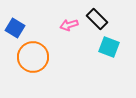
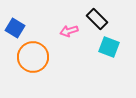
pink arrow: moved 6 px down
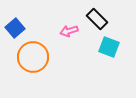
blue square: rotated 18 degrees clockwise
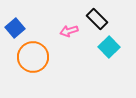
cyan square: rotated 25 degrees clockwise
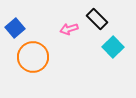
pink arrow: moved 2 px up
cyan square: moved 4 px right
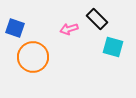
blue square: rotated 30 degrees counterclockwise
cyan square: rotated 30 degrees counterclockwise
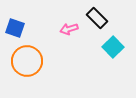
black rectangle: moved 1 px up
cyan square: rotated 30 degrees clockwise
orange circle: moved 6 px left, 4 px down
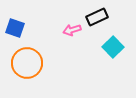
black rectangle: moved 1 px up; rotated 70 degrees counterclockwise
pink arrow: moved 3 px right, 1 px down
orange circle: moved 2 px down
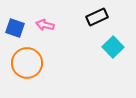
pink arrow: moved 27 px left, 5 px up; rotated 30 degrees clockwise
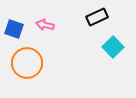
blue square: moved 1 px left, 1 px down
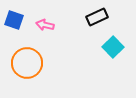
blue square: moved 9 px up
